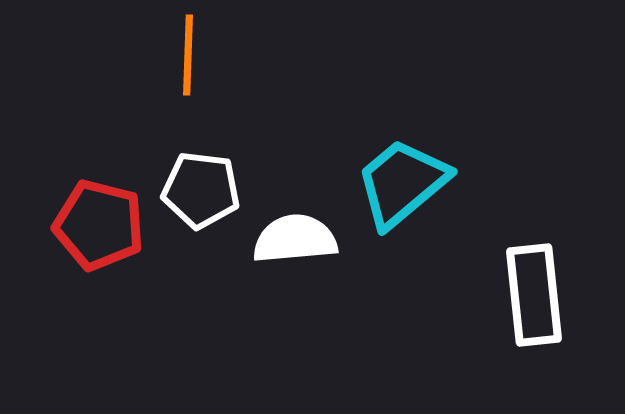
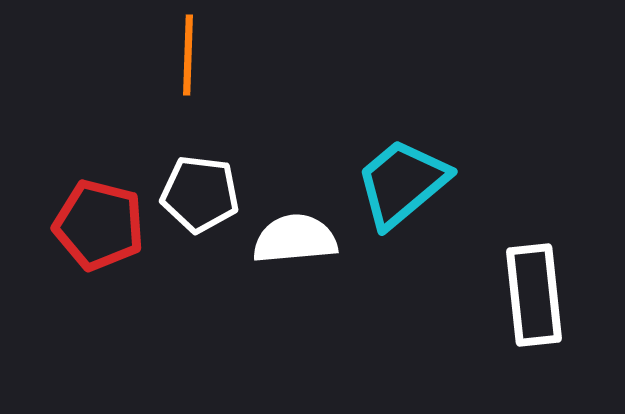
white pentagon: moved 1 px left, 4 px down
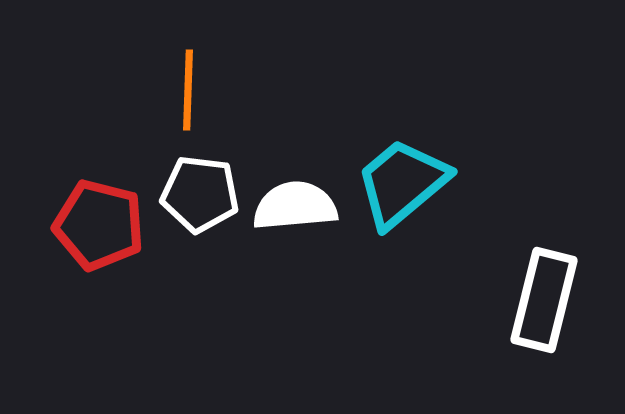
orange line: moved 35 px down
white semicircle: moved 33 px up
white rectangle: moved 10 px right, 5 px down; rotated 20 degrees clockwise
